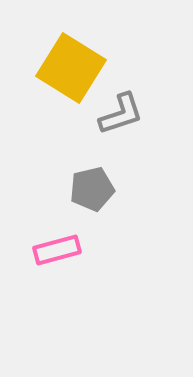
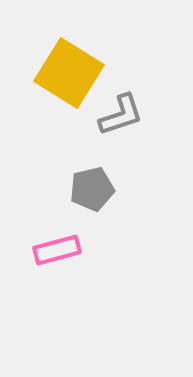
yellow square: moved 2 px left, 5 px down
gray L-shape: moved 1 px down
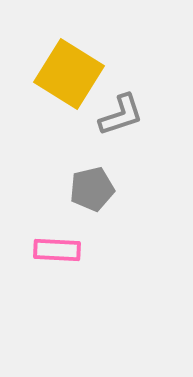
yellow square: moved 1 px down
pink rectangle: rotated 18 degrees clockwise
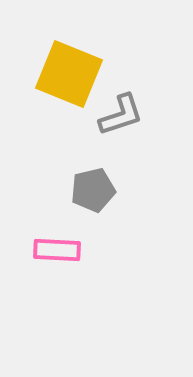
yellow square: rotated 10 degrees counterclockwise
gray pentagon: moved 1 px right, 1 px down
